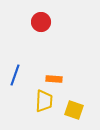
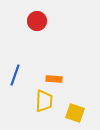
red circle: moved 4 px left, 1 px up
yellow square: moved 1 px right, 3 px down
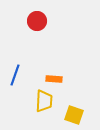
yellow square: moved 1 px left, 2 px down
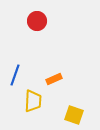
orange rectangle: rotated 28 degrees counterclockwise
yellow trapezoid: moved 11 px left
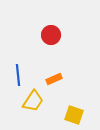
red circle: moved 14 px right, 14 px down
blue line: moved 3 px right; rotated 25 degrees counterclockwise
yellow trapezoid: rotated 30 degrees clockwise
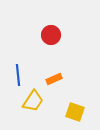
yellow square: moved 1 px right, 3 px up
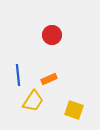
red circle: moved 1 px right
orange rectangle: moved 5 px left
yellow square: moved 1 px left, 2 px up
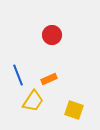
blue line: rotated 15 degrees counterclockwise
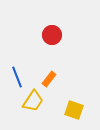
blue line: moved 1 px left, 2 px down
orange rectangle: rotated 28 degrees counterclockwise
